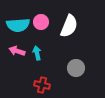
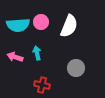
pink arrow: moved 2 px left, 6 px down
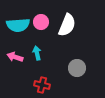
white semicircle: moved 2 px left, 1 px up
gray circle: moved 1 px right
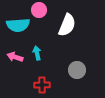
pink circle: moved 2 px left, 12 px up
gray circle: moved 2 px down
red cross: rotated 14 degrees counterclockwise
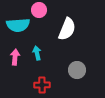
white semicircle: moved 4 px down
pink arrow: rotated 77 degrees clockwise
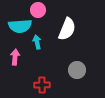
pink circle: moved 1 px left
cyan semicircle: moved 2 px right, 1 px down
cyan arrow: moved 11 px up
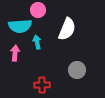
pink arrow: moved 4 px up
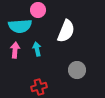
white semicircle: moved 1 px left, 2 px down
cyan arrow: moved 7 px down
pink arrow: moved 3 px up
red cross: moved 3 px left, 2 px down; rotated 14 degrees counterclockwise
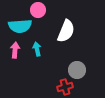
red cross: moved 26 px right
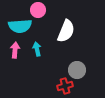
red cross: moved 1 px up
